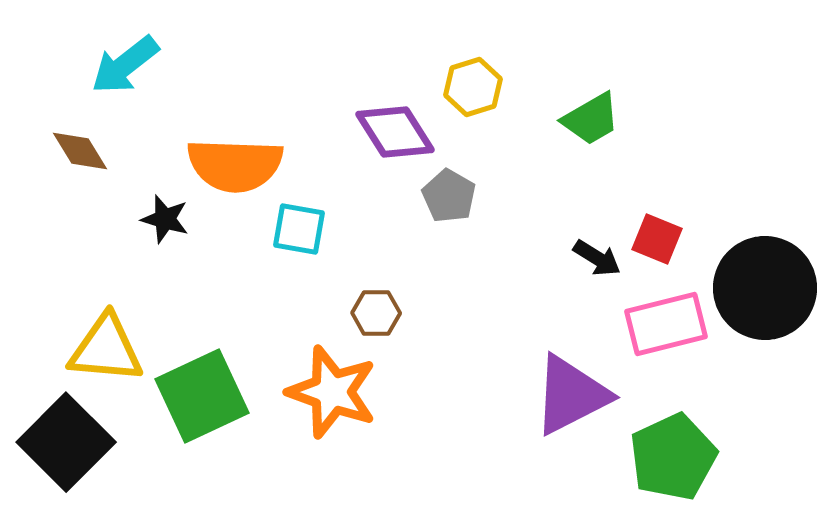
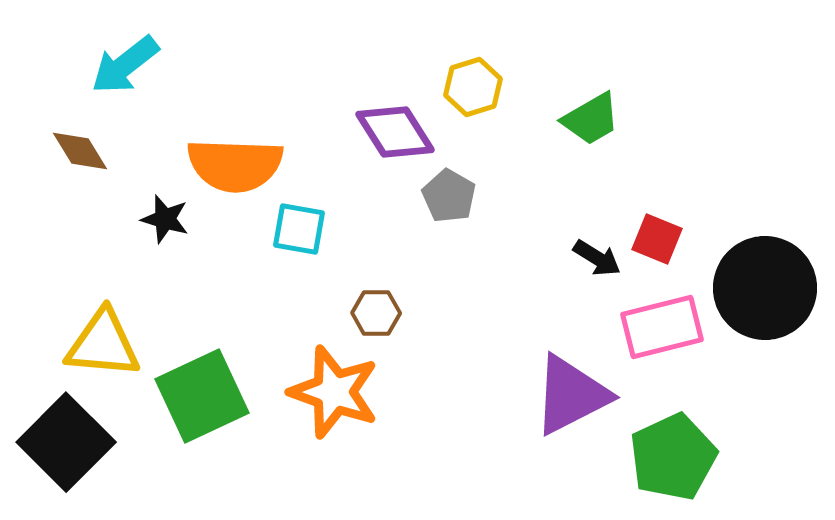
pink rectangle: moved 4 px left, 3 px down
yellow triangle: moved 3 px left, 5 px up
orange star: moved 2 px right
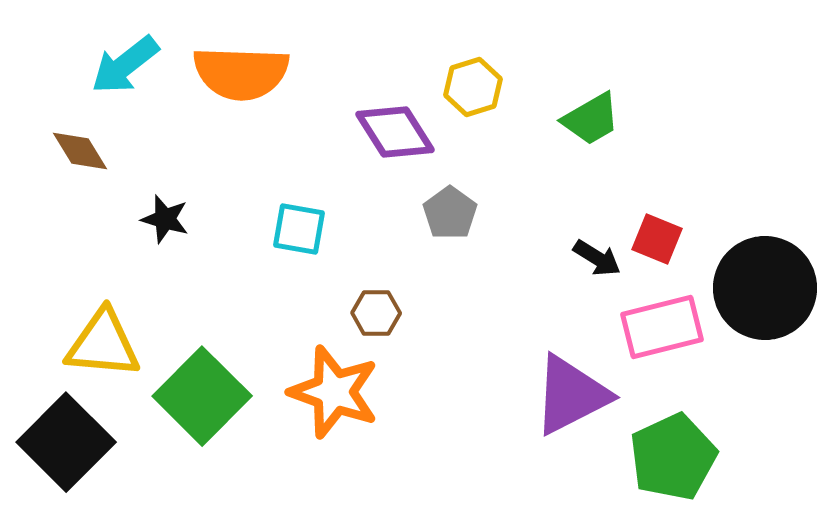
orange semicircle: moved 6 px right, 92 px up
gray pentagon: moved 1 px right, 17 px down; rotated 6 degrees clockwise
green square: rotated 20 degrees counterclockwise
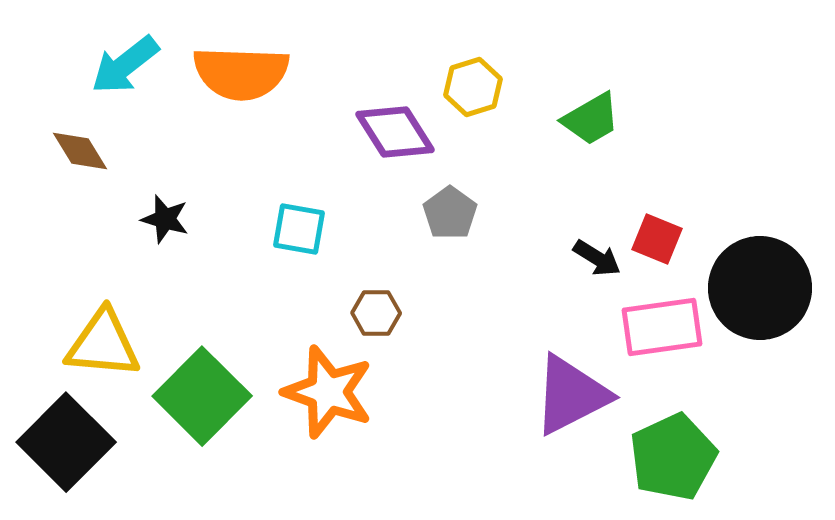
black circle: moved 5 px left
pink rectangle: rotated 6 degrees clockwise
orange star: moved 6 px left
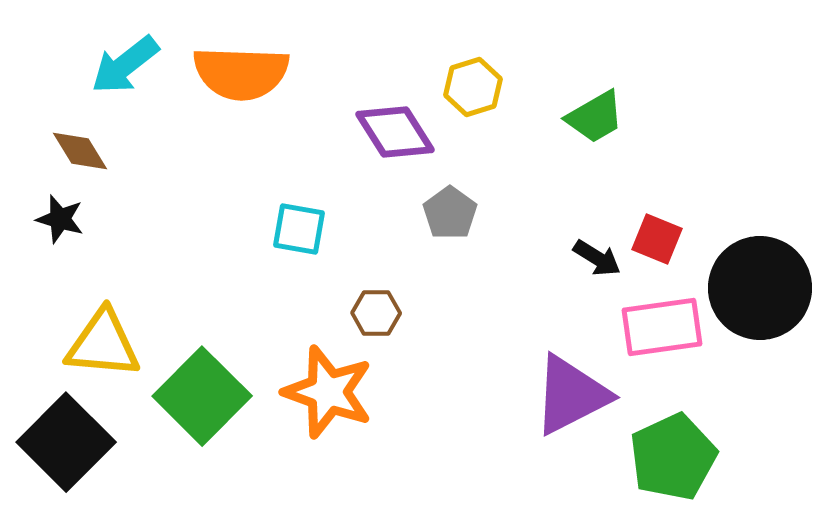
green trapezoid: moved 4 px right, 2 px up
black star: moved 105 px left
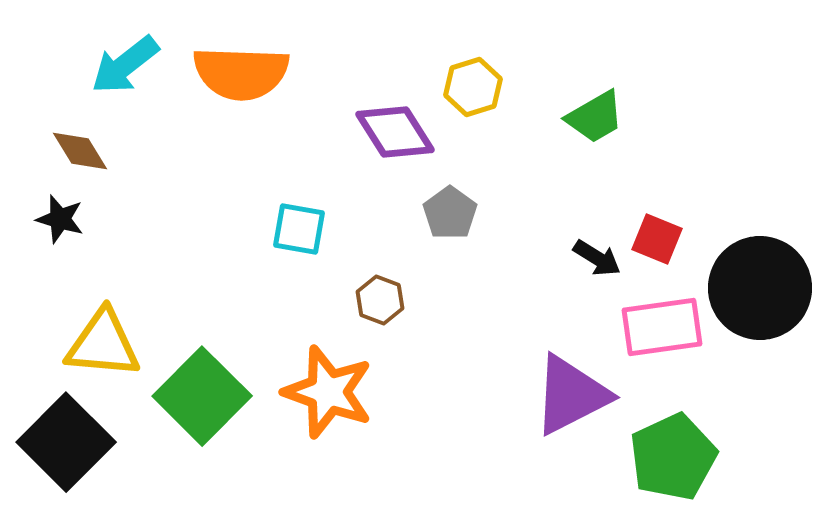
brown hexagon: moved 4 px right, 13 px up; rotated 21 degrees clockwise
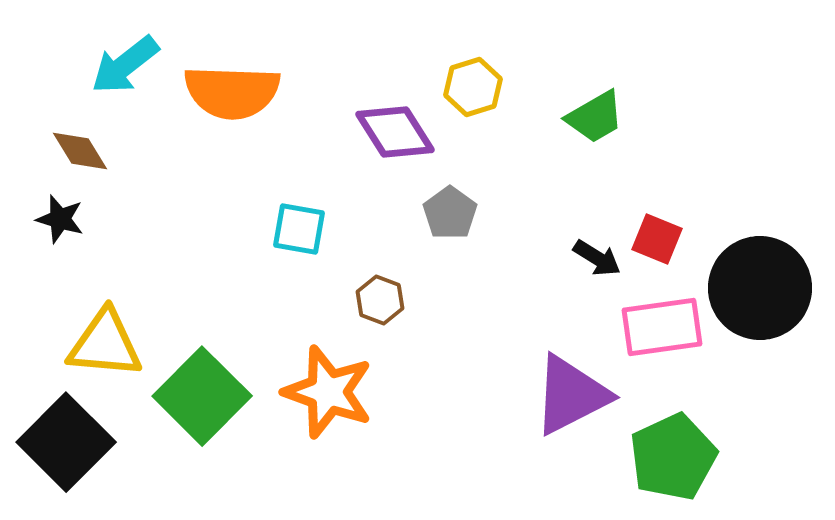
orange semicircle: moved 9 px left, 19 px down
yellow triangle: moved 2 px right
